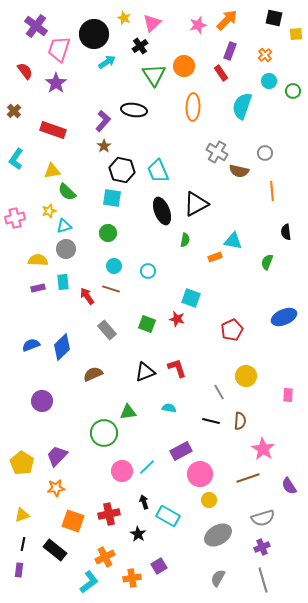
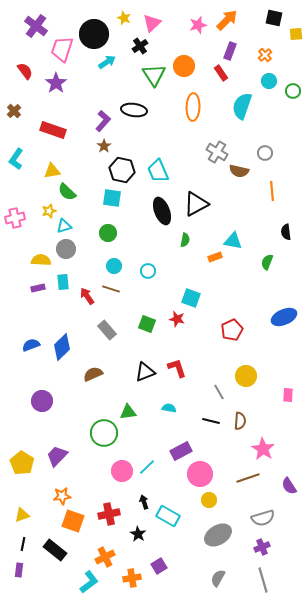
pink trapezoid at (59, 49): moved 3 px right
yellow semicircle at (38, 260): moved 3 px right
orange star at (56, 488): moved 6 px right, 8 px down
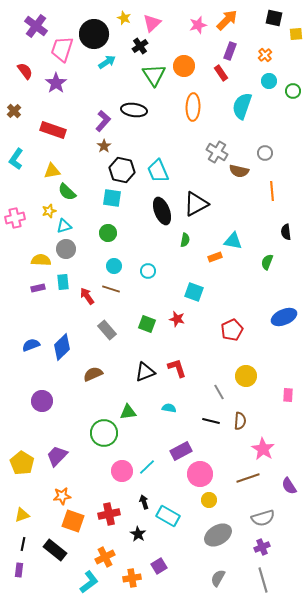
cyan square at (191, 298): moved 3 px right, 6 px up
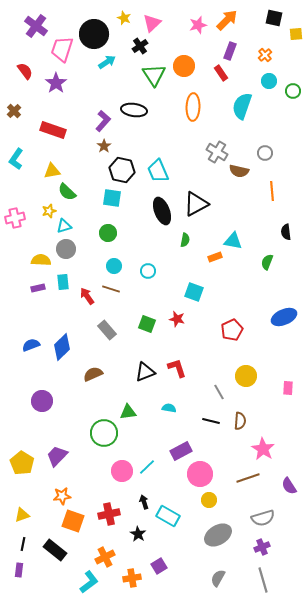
pink rectangle at (288, 395): moved 7 px up
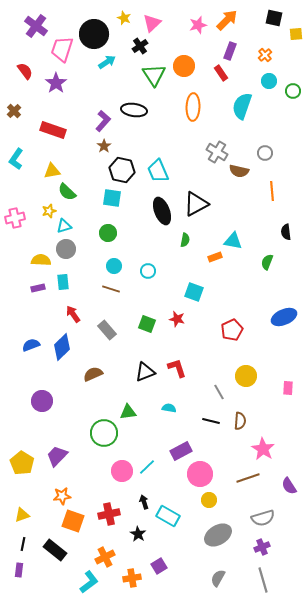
red arrow at (87, 296): moved 14 px left, 18 px down
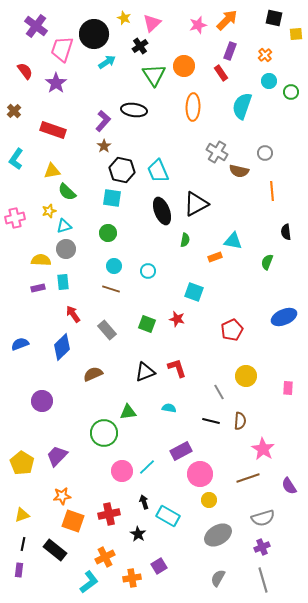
green circle at (293, 91): moved 2 px left, 1 px down
blue semicircle at (31, 345): moved 11 px left, 1 px up
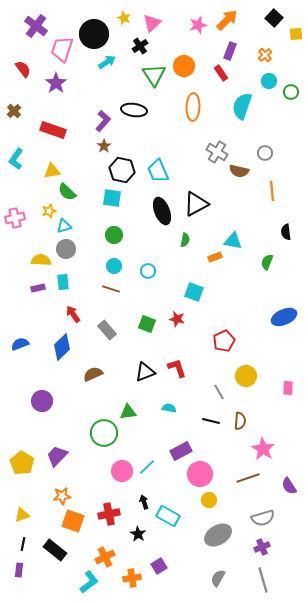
black square at (274, 18): rotated 30 degrees clockwise
red semicircle at (25, 71): moved 2 px left, 2 px up
green circle at (108, 233): moved 6 px right, 2 px down
red pentagon at (232, 330): moved 8 px left, 11 px down
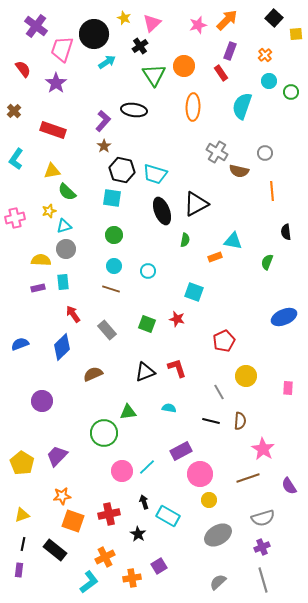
cyan trapezoid at (158, 171): moved 3 px left, 3 px down; rotated 50 degrees counterclockwise
gray semicircle at (218, 578): moved 4 px down; rotated 18 degrees clockwise
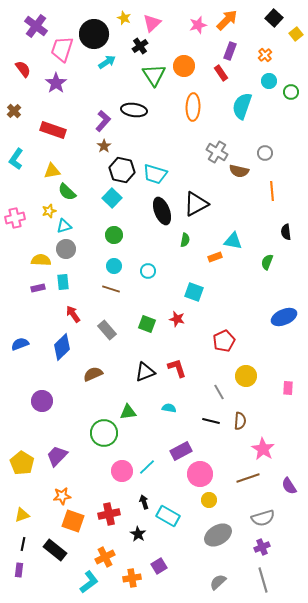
yellow square at (296, 34): rotated 32 degrees counterclockwise
cyan square at (112, 198): rotated 36 degrees clockwise
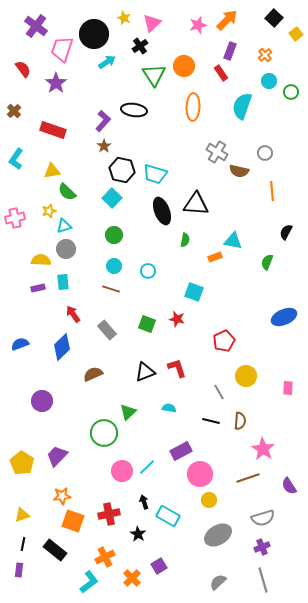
black triangle at (196, 204): rotated 32 degrees clockwise
black semicircle at (286, 232): rotated 35 degrees clockwise
green triangle at (128, 412): rotated 36 degrees counterclockwise
orange cross at (132, 578): rotated 36 degrees counterclockwise
